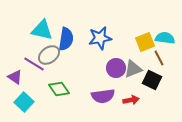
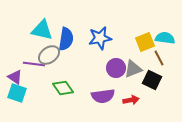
purple line: rotated 25 degrees counterclockwise
green diamond: moved 4 px right, 1 px up
cyan square: moved 7 px left, 9 px up; rotated 24 degrees counterclockwise
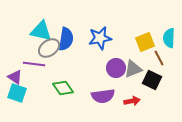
cyan triangle: moved 1 px left, 1 px down
cyan semicircle: moved 4 px right; rotated 96 degrees counterclockwise
gray ellipse: moved 7 px up
red arrow: moved 1 px right, 1 px down
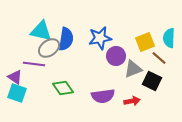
brown line: rotated 21 degrees counterclockwise
purple circle: moved 12 px up
black square: moved 1 px down
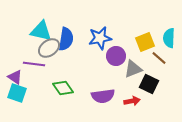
black square: moved 3 px left, 3 px down
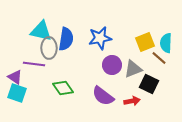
cyan semicircle: moved 3 px left, 5 px down
gray ellipse: rotated 55 degrees counterclockwise
purple circle: moved 4 px left, 9 px down
purple semicircle: rotated 45 degrees clockwise
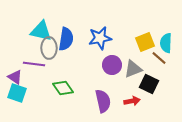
purple semicircle: moved 5 px down; rotated 140 degrees counterclockwise
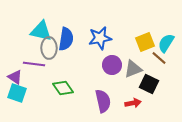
cyan semicircle: rotated 30 degrees clockwise
red arrow: moved 1 px right, 2 px down
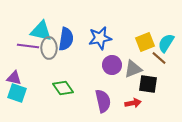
purple line: moved 6 px left, 18 px up
purple triangle: moved 1 px left, 1 px down; rotated 21 degrees counterclockwise
black square: moved 1 px left; rotated 18 degrees counterclockwise
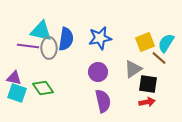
purple circle: moved 14 px left, 7 px down
gray triangle: rotated 12 degrees counterclockwise
green diamond: moved 20 px left
red arrow: moved 14 px right, 1 px up
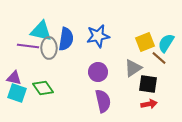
blue star: moved 2 px left, 2 px up
gray triangle: moved 1 px up
red arrow: moved 2 px right, 2 px down
